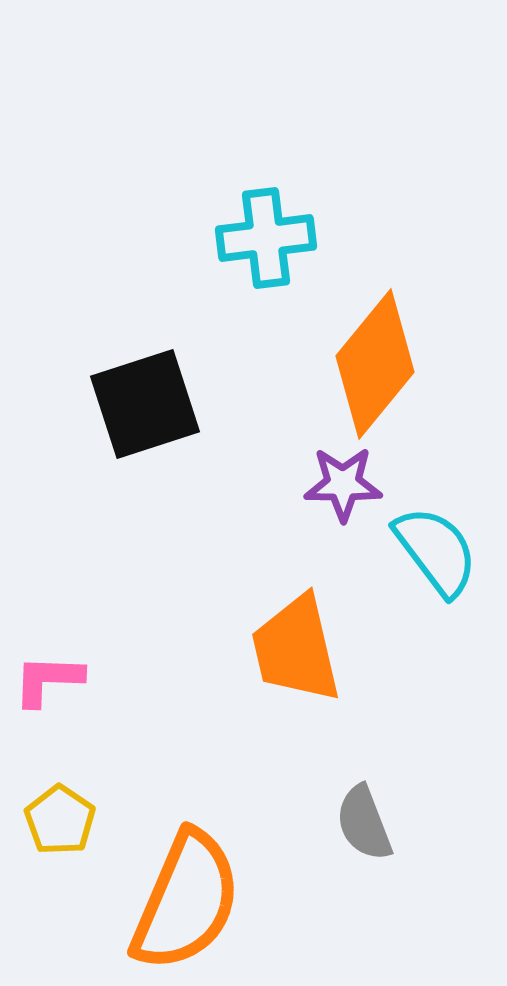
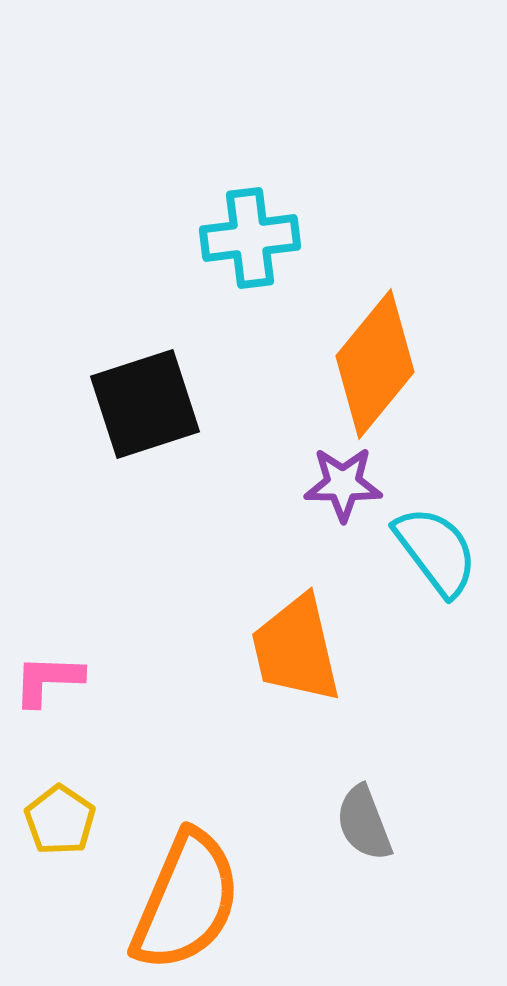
cyan cross: moved 16 px left
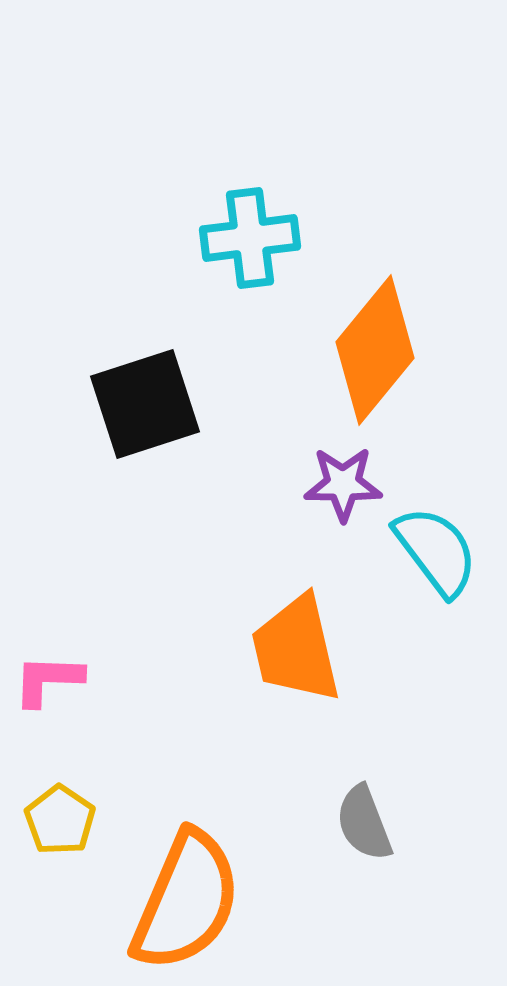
orange diamond: moved 14 px up
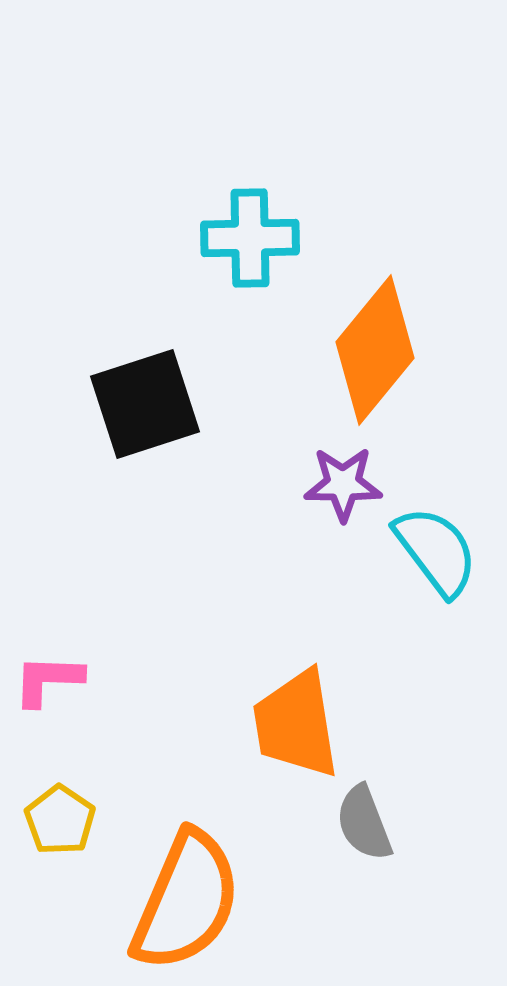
cyan cross: rotated 6 degrees clockwise
orange trapezoid: moved 75 px down; rotated 4 degrees clockwise
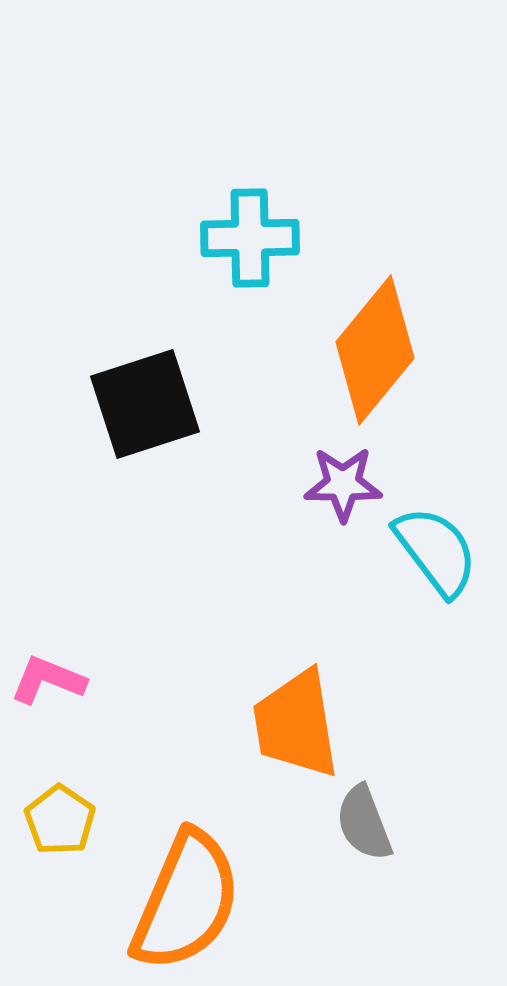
pink L-shape: rotated 20 degrees clockwise
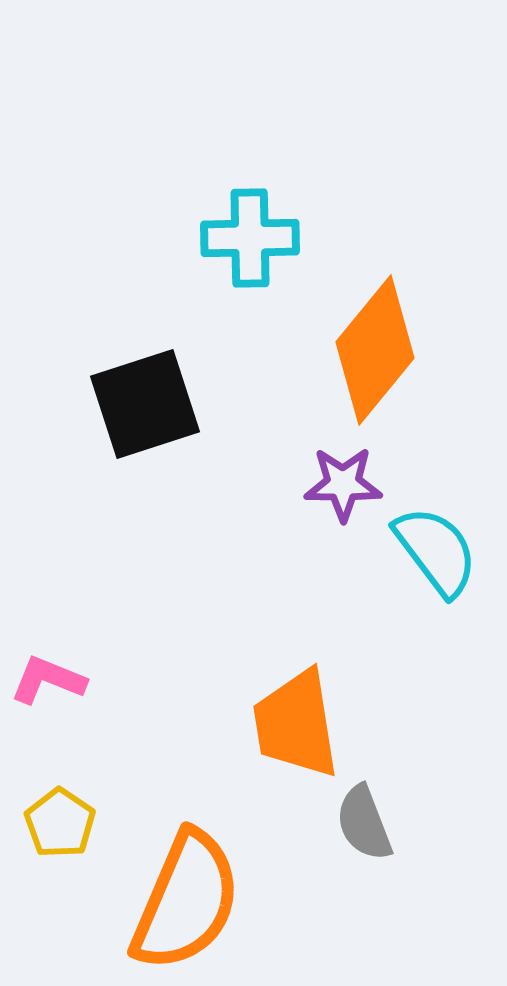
yellow pentagon: moved 3 px down
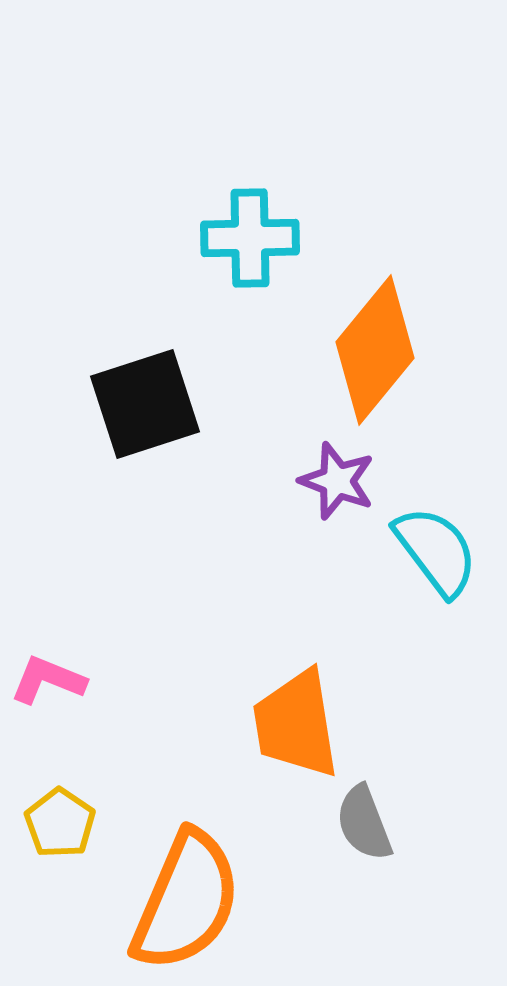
purple star: moved 6 px left, 3 px up; rotated 20 degrees clockwise
